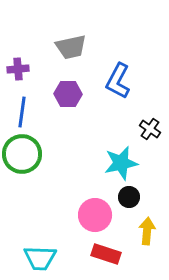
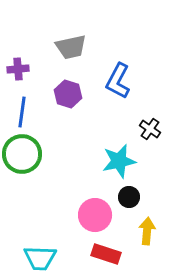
purple hexagon: rotated 16 degrees clockwise
cyan star: moved 2 px left, 2 px up
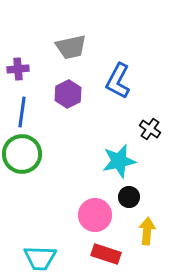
purple hexagon: rotated 16 degrees clockwise
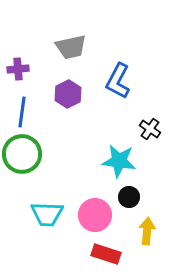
cyan star: rotated 20 degrees clockwise
cyan trapezoid: moved 7 px right, 44 px up
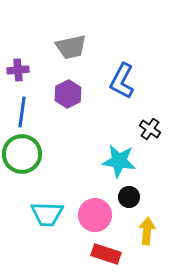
purple cross: moved 1 px down
blue L-shape: moved 4 px right
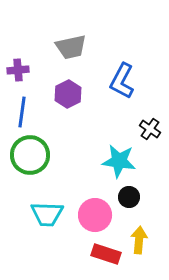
green circle: moved 8 px right, 1 px down
yellow arrow: moved 8 px left, 9 px down
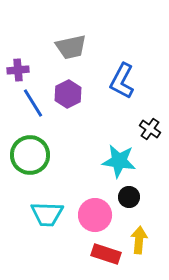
blue line: moved 11 px right, 9 px up; rotated 40 degrees counterclockwise
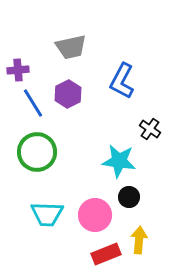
green circle: moved 7 px right, 3 px up
red rectangle: rotated 40 degrees counterclockwise
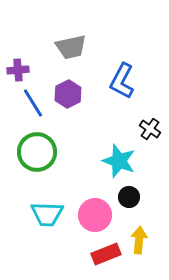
cyan star: rotated 12 degrees clockwise
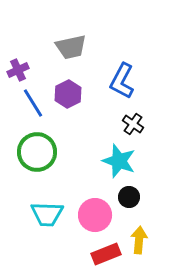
purple cross: rotated 20 degrees counterclockwise
black cross: moved 17 px left, 5 px up
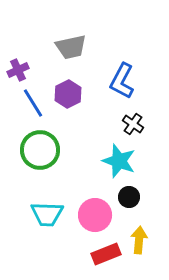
green circle: moved 3 px right, 2 px up
